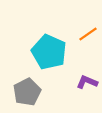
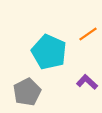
purple L-shape: rotated 20 degrees clockwise
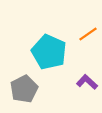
gray pentagon: moved 3 px left, 3 px up
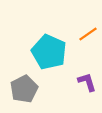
purple L-shape: rotated 30 degrees clockwise
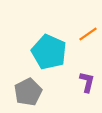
purple L-shape: rotated 30 degrees clockwise
gray pentagon: moved 4 px right, 3 px down
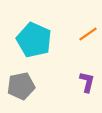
cyan pentagon: moved 15 px left, 12 px up
gray pentagon: moved 7 px left, 6 px up; rotated 16 degrees clockwise
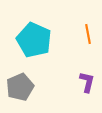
orange line: rotated 66 degrees counterclockwise
gray pentagon: moved 1 px left, 1 px down; rotated 12 degrees counterclockwise
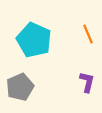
orange line: rotated 12 degrees counterclockwise
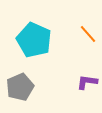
orange line: rotated 18 degrees counterclockwise
purple L-shape: rotated 95 degrees counterclockwise
